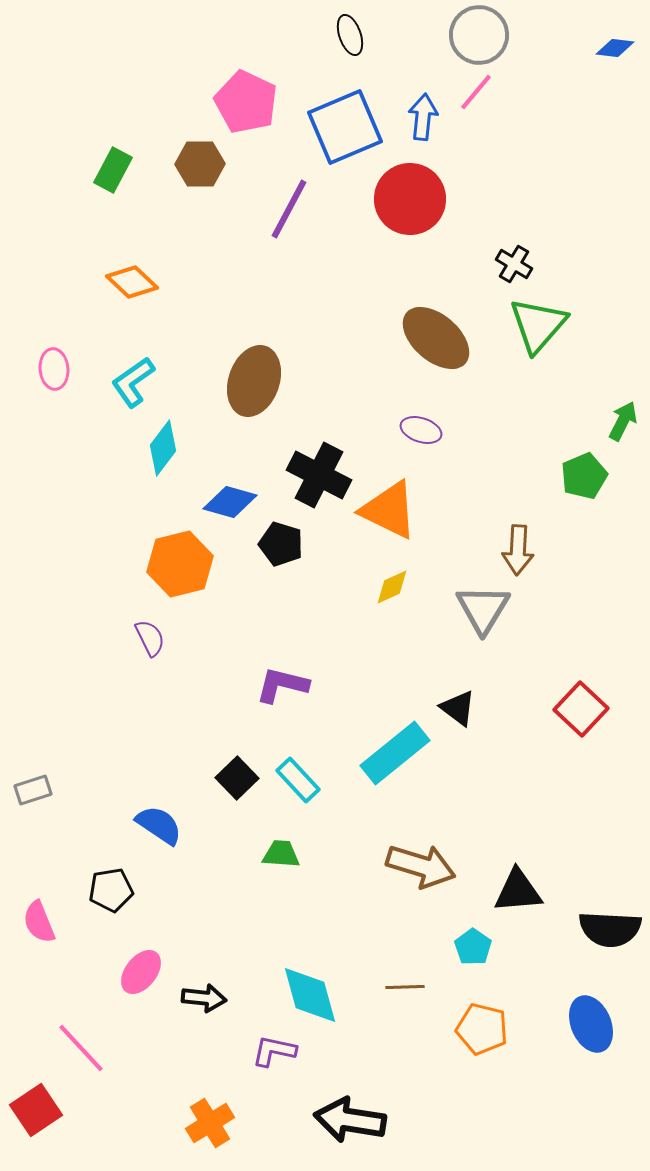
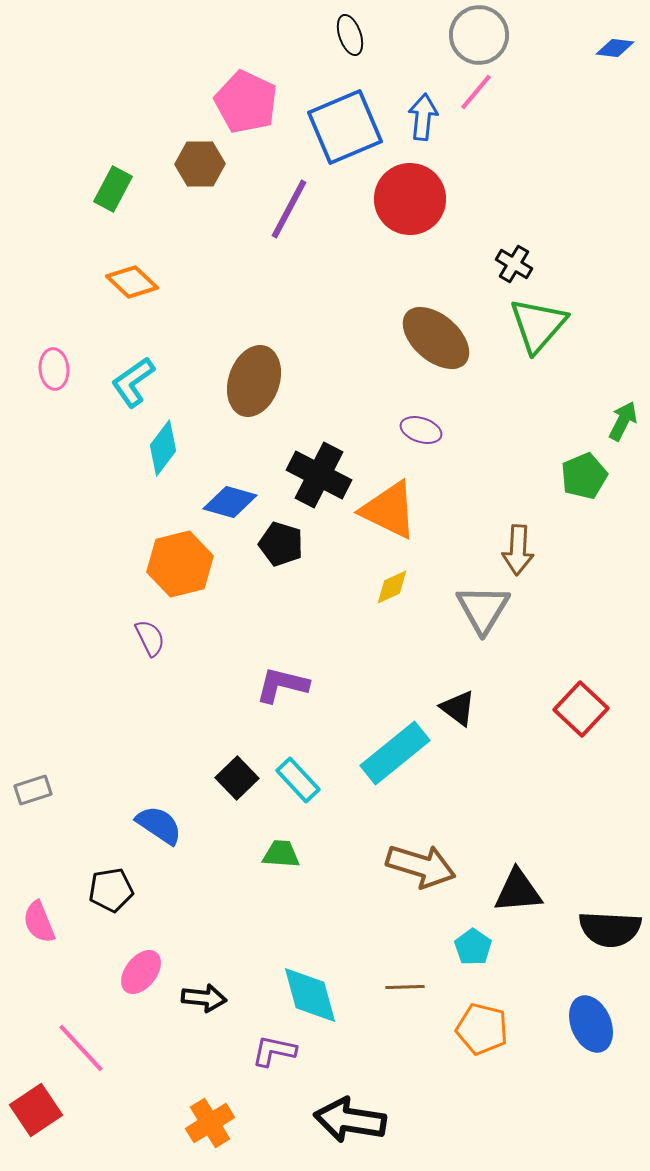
green rectangle at (113, 170): moved 19 px down
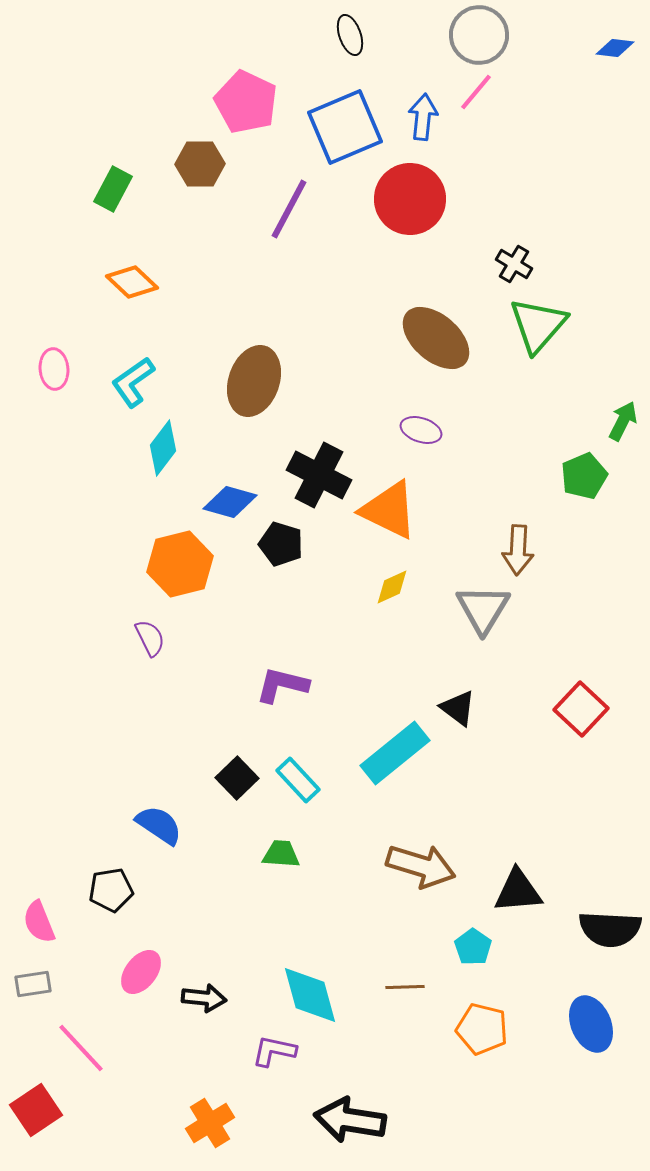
gray rectangle at (33, 790): moved 194 px down; rotated 9 degrees clockwise
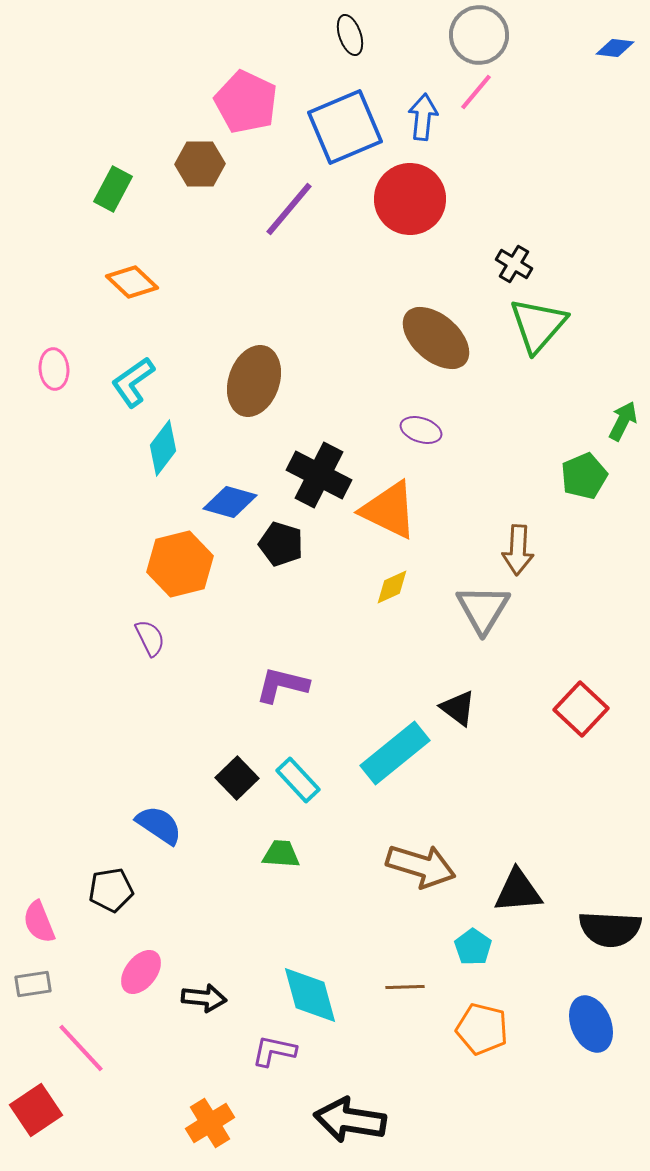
purple line at (289, 209): rotated 12 degrees clockwise
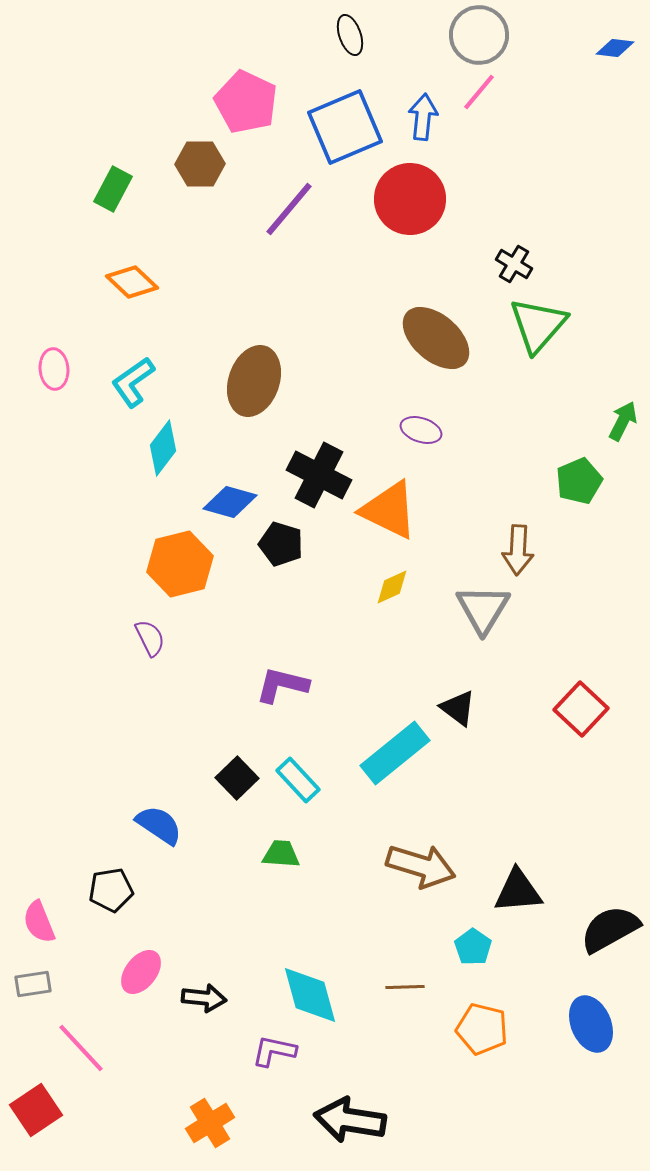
pink line at (476, 92): moved 3 px right
green pentagon at (584, 476): moved 5 px left, 5 px down
black semicircle at (610, 929): rotated 148 degrees clockwise
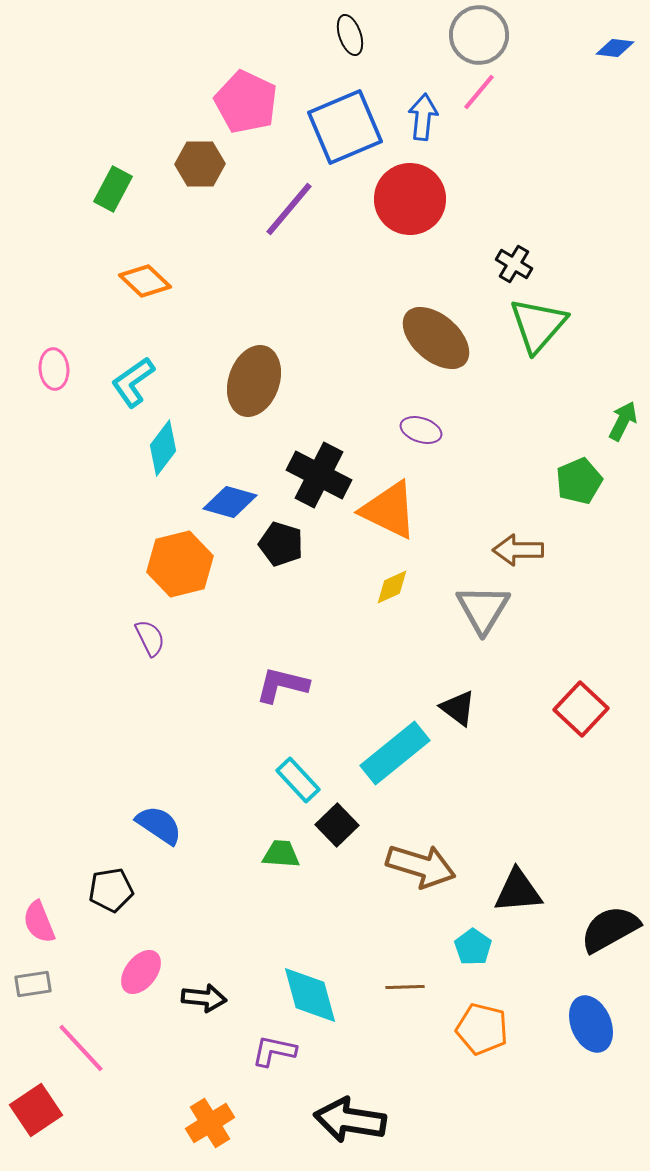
orange diamond at (132, 282): moved 13 px right, 1 px up
brown arrow at (518, 550): rotated 87 degrees clockwise
black square at (237, 778): moved 100 px right, 47 px down
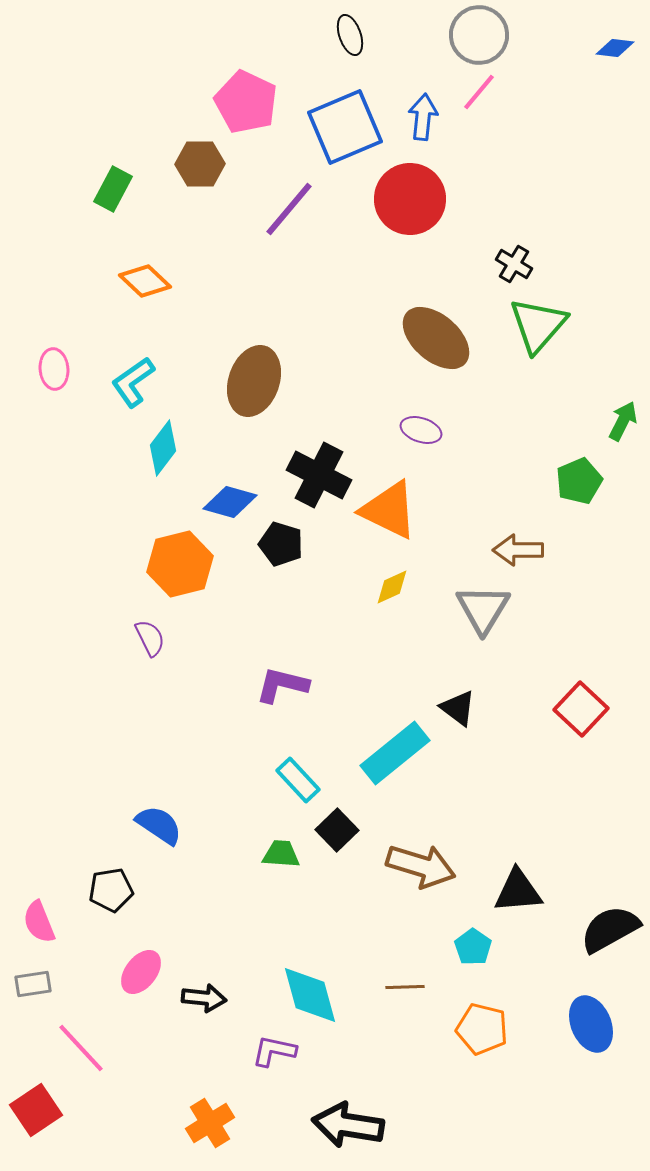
black square at (337, 825): moved 5 px down
black arrow at (350, 1120): moved 2 px left, 5 px down
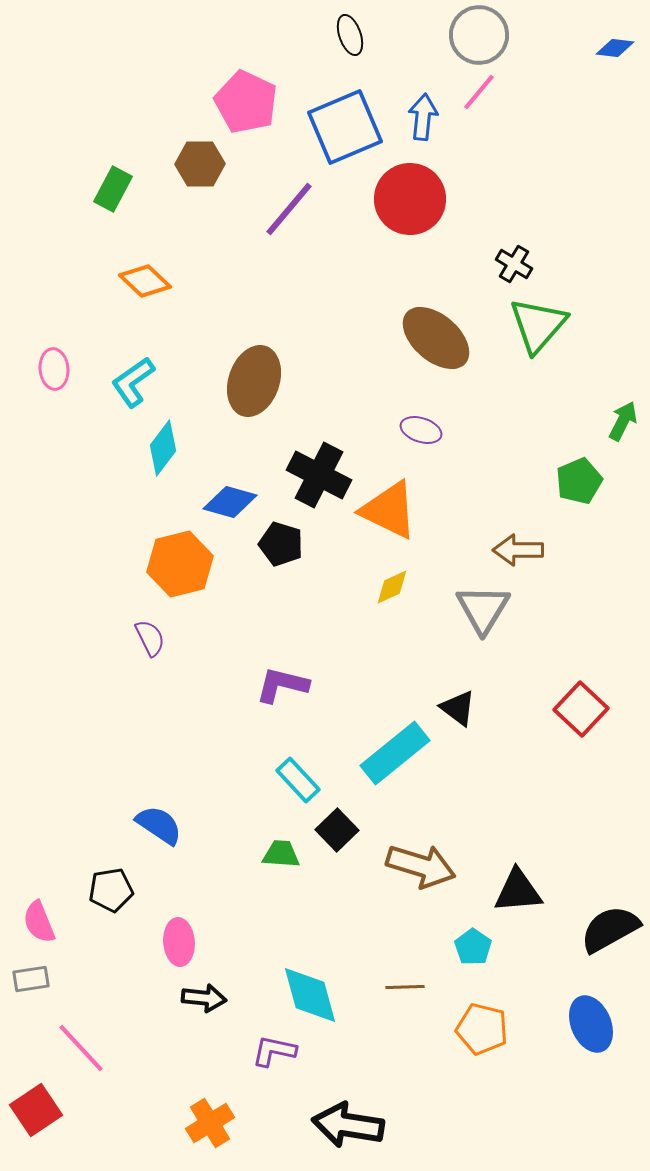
pink ellipse at (141, 972): moved 38 px right, 30 px up; rotated 42 degrees counterclockwise
gray rectangle at (33, 984): moved 2 px left, 5 px up
